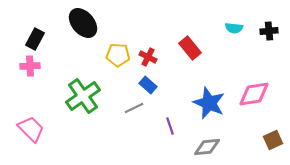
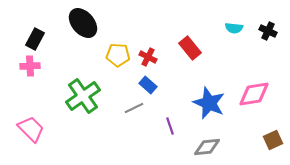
black cross: moved 1 px left; rotated 30 degrees clockwise
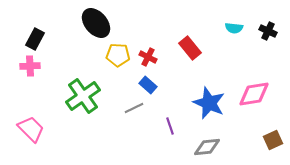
black ellipse: moved 13 px right
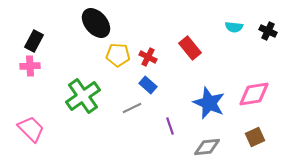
cyan semicircle: moved 1 px up
black rectangle: moved 1 px left, 2 px down
gray line: moved 2 px left
brown square: moved 18 px left, 3 px up
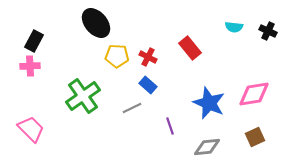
yellow pentagon: moved 1 px left, 1 px down
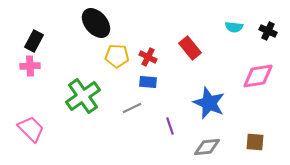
blue rectangle: moved 3 px up; rotated 36 degrees counterclockwise
pink diamond: moved 4 px right, 18 px up
brown square: moved 5 px down; rotated 30 degrees clockwise
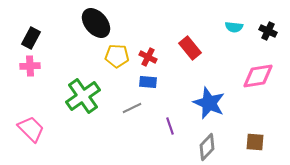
black rectangle: moved 3 px left, 3 px up
gray diamond: rotated 40 degrees counterclockwise
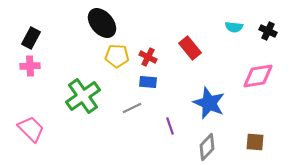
black ellipse: moved 6 px right
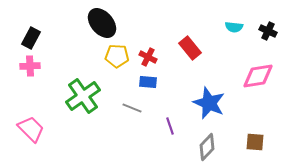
gray line: rotated 48 degrees clockwise
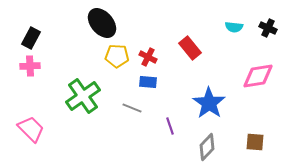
black cross: moved 3 px up
blue star: rotated 12 degrees clockwise
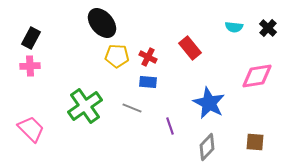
black cross: rotated 18 degrees clockwise
pink diamond: moved 1 px left
green cross: moved 2 px right, 10 px down
blue star: rotated 8 degrees counterclockwise
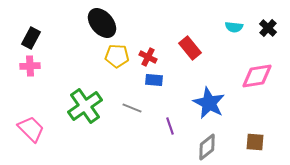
blue rectangle: moved 6 px right, 2 px up
gray diamond: rotated 8 degrees clockwise
